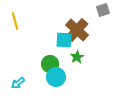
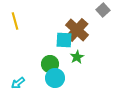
gray square: rotated 24 degrees counterclockwise
cyan circle: moved 1 px left, 1 px down
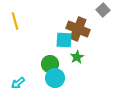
brown cross: moved 1 px right, 1 px up; rotated 20 degrees counterclockwise
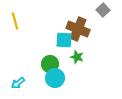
green star: rotated 24 degrees counterclockwise
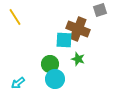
gray square: moved 3 px left; rotated 24 degrees clockwise
yellow line: moved 4 px up; rotated 18 degrees counterclockwise
green star: moved 1 px right, 2 px down
cyan circle: moved 1 px down
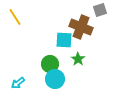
brown cross: moved 3 px right, 2 px up
green star: rotated 16 degrees clockwise
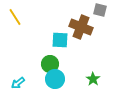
gray square: rotated 32 degrees clockwise
cyan square: moved 4 px left
green star: moved 15 px right, 20 px down
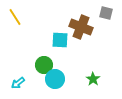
gray square: moved 6 px right, 3 px down
green circle: moved 6 px left, 1 px down
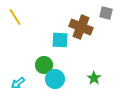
green star: moved 1 px right, 1 px up
